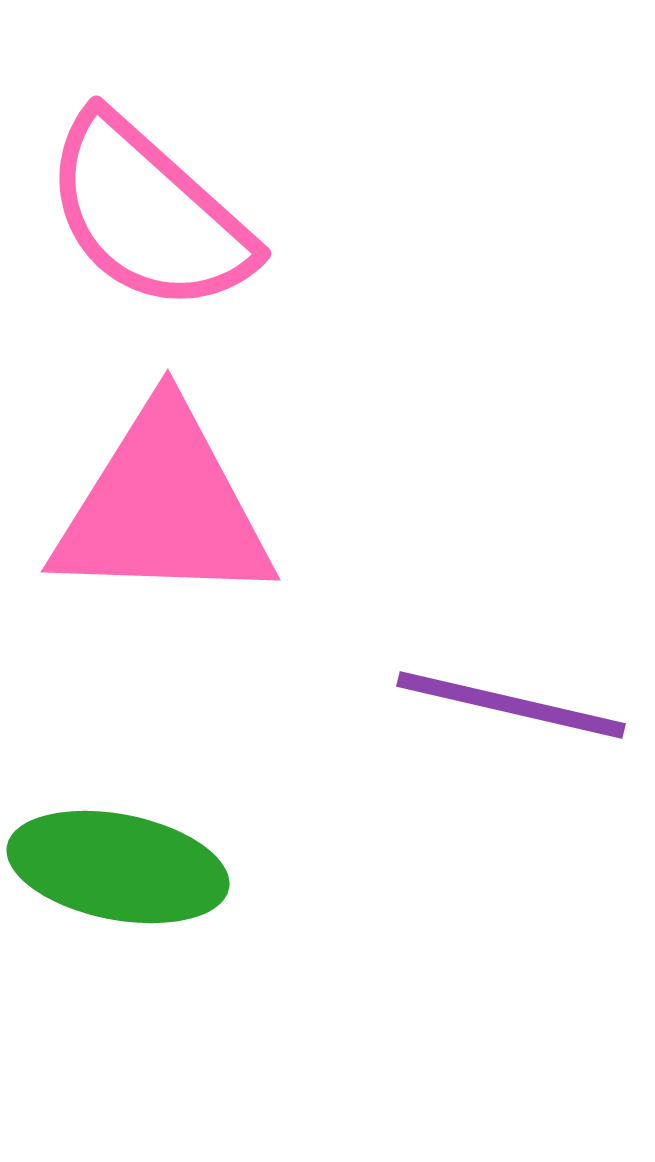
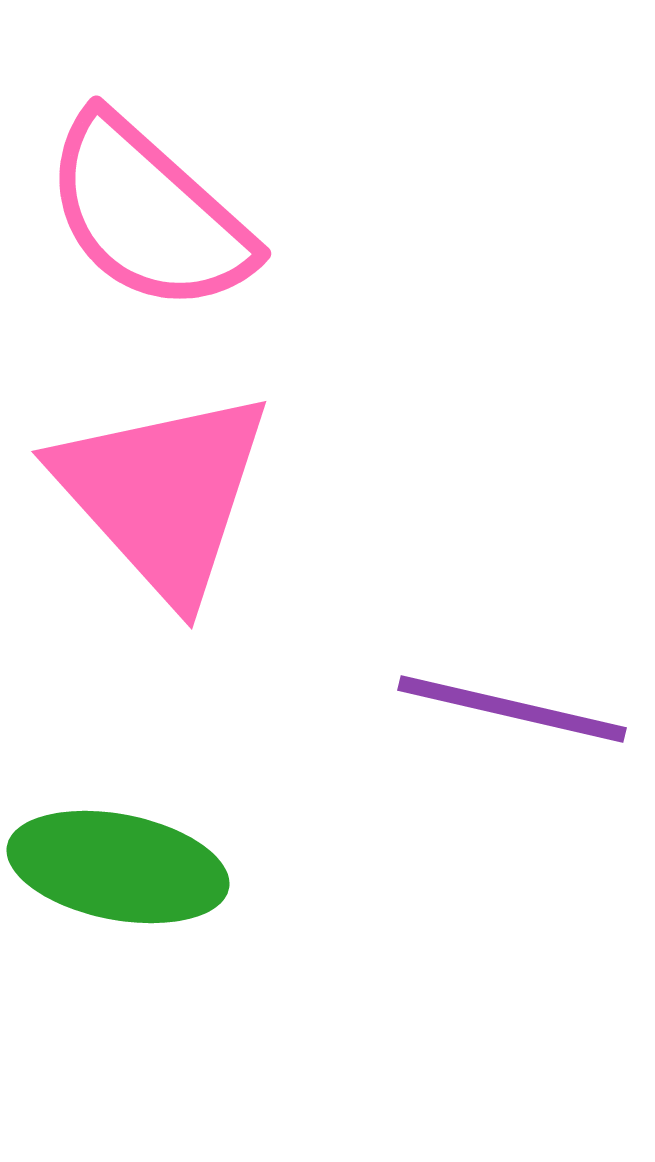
pink triangle: moved 13 px up; rotated 46 degrees clockwise
purple line: moved 1 px right, 4 px down
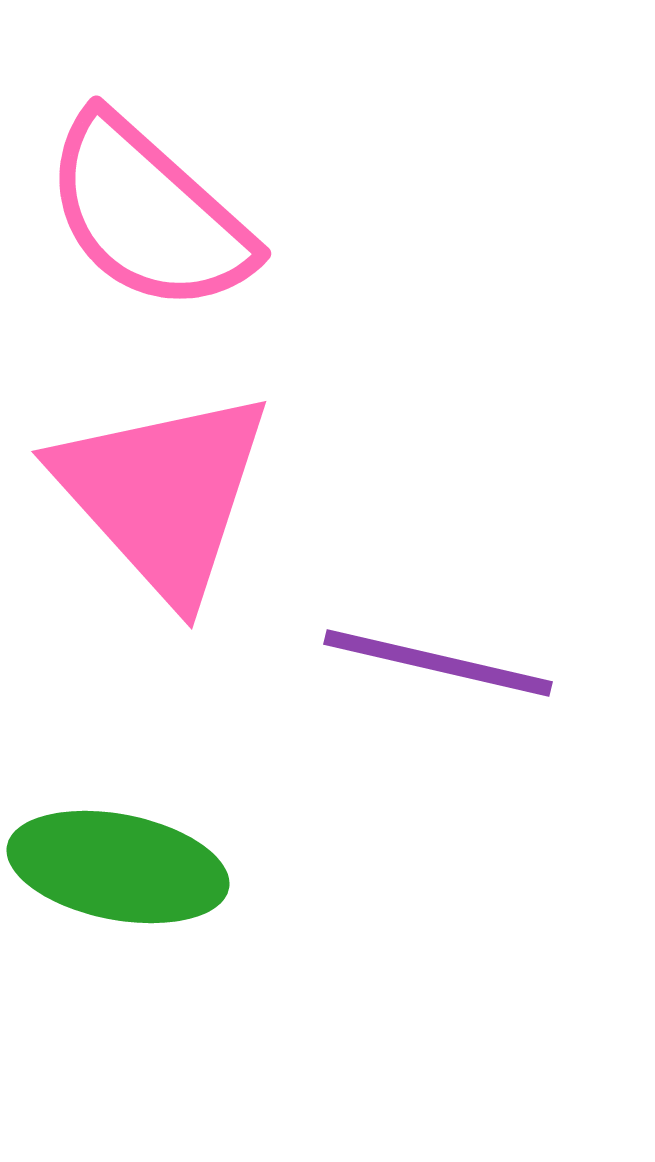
purple line: moved 74 px left, 46 px up
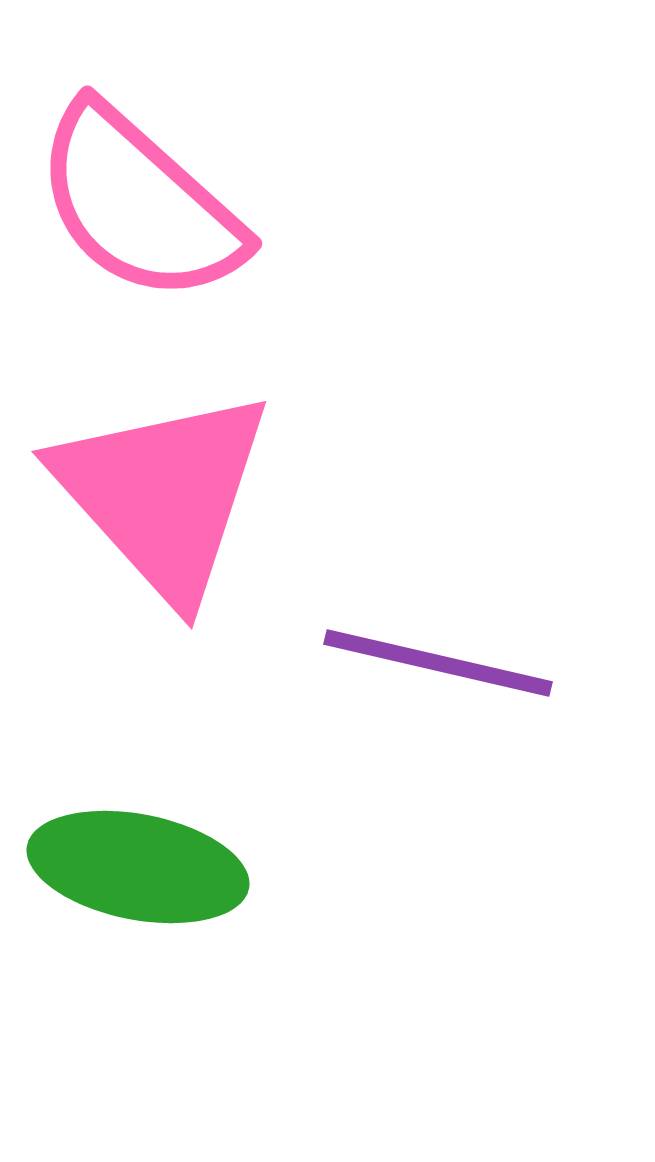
pink semicircle: moved 9 px left, 10 px up
green ellipse: moved 20 px right
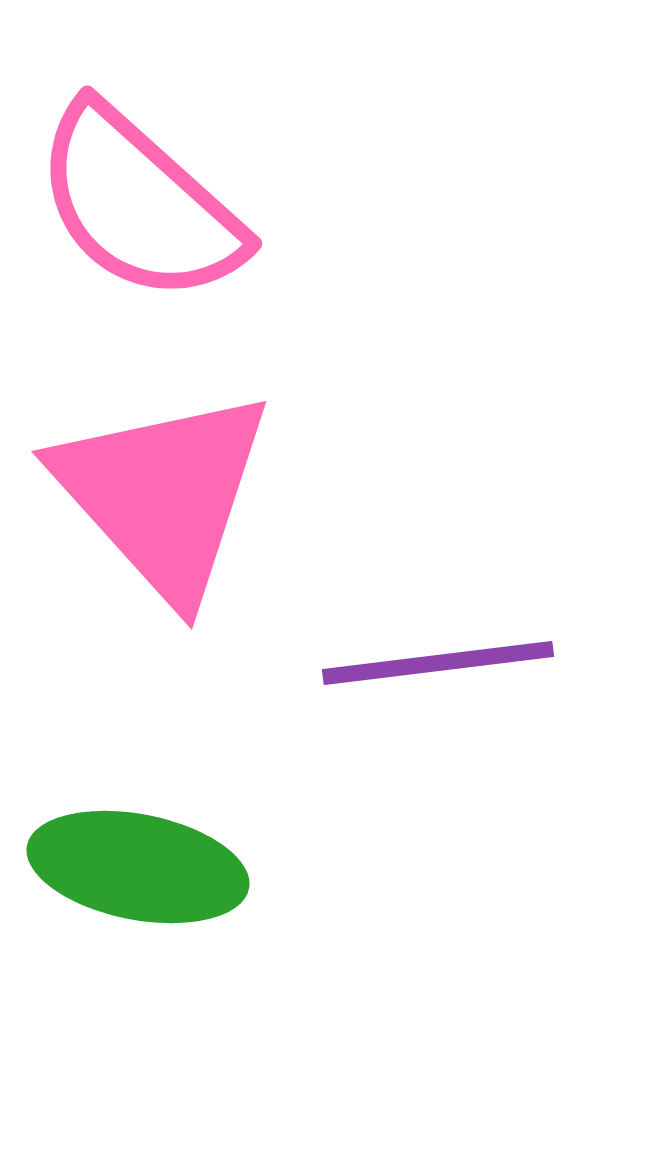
purple line: rotated 20 degrees counterclockwise
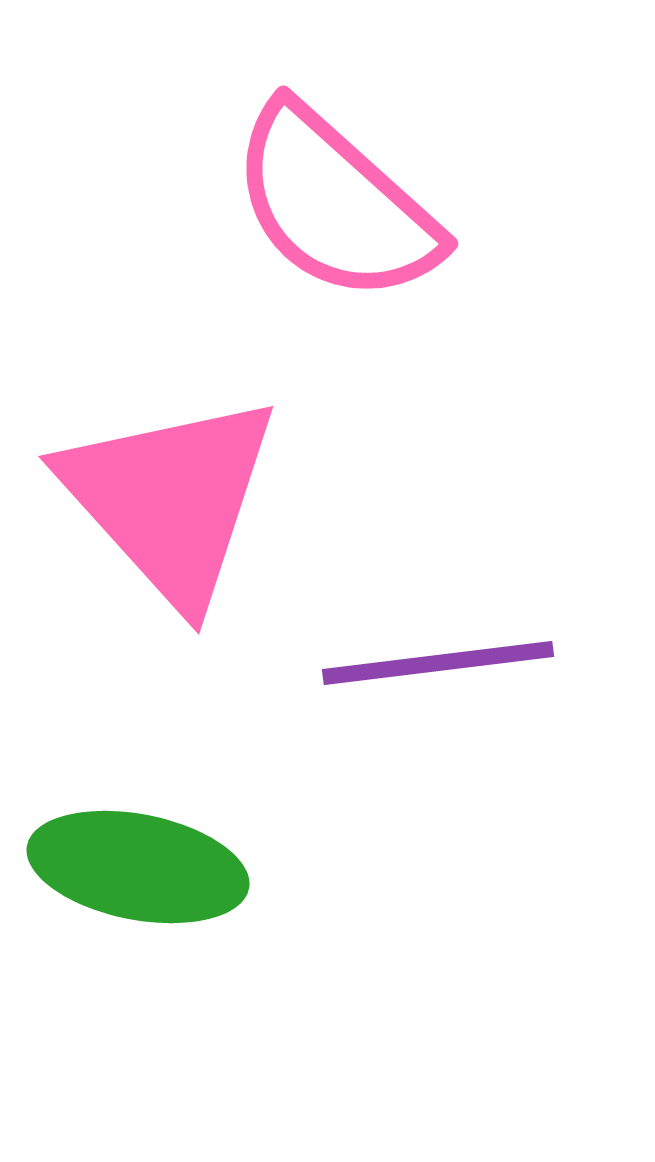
pink semicircle: moved 196 px right
pink triangle: moved 7 px right, 5 px down
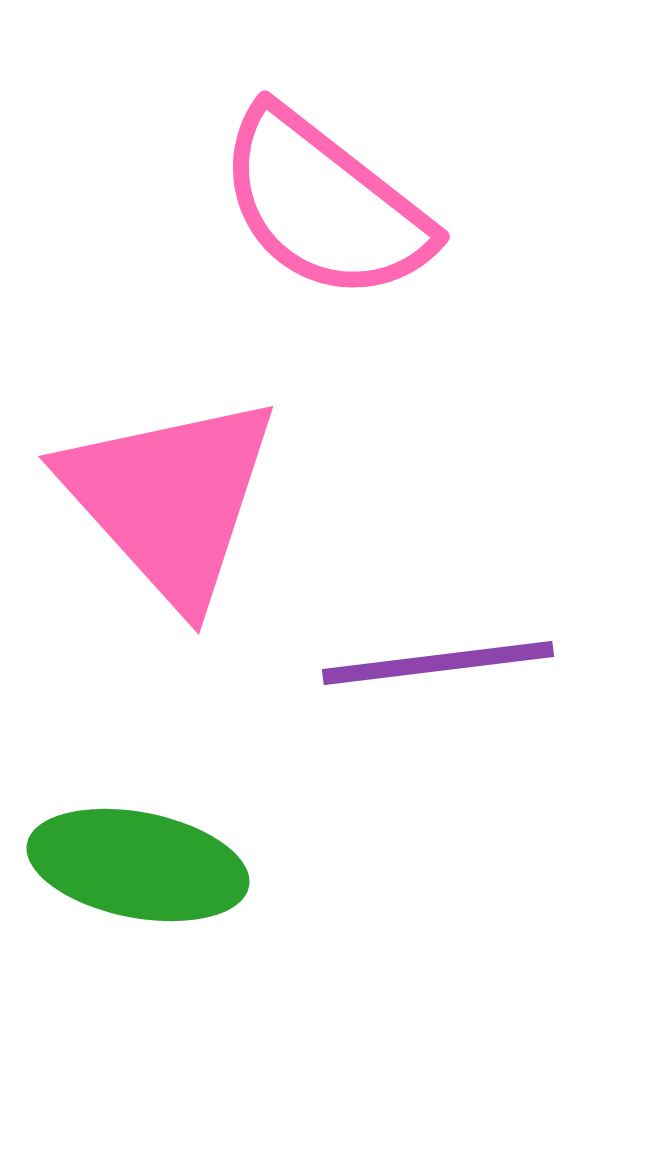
pink semicircle: moved 11 px left, 1 px down; rotated 4 degrees counterclockwise
green ellipse: moved 2 px up
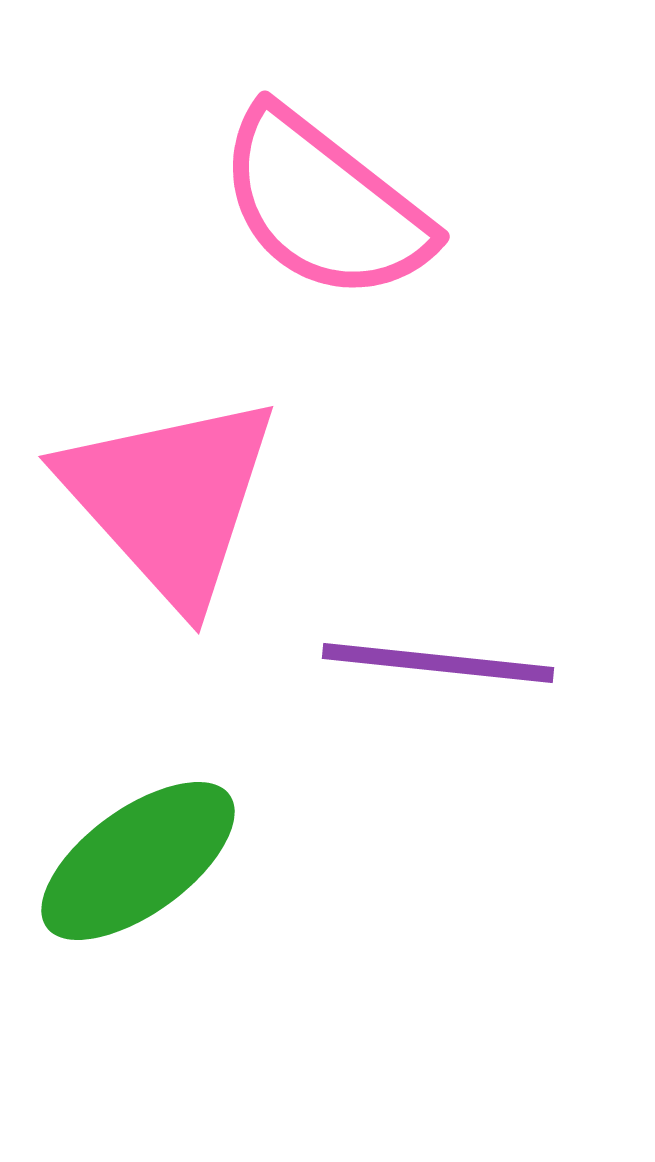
purple line: rotated 13 degrees clockwise
green ellipse: moved 4 px up; rotated 47 degrees counterclockwise
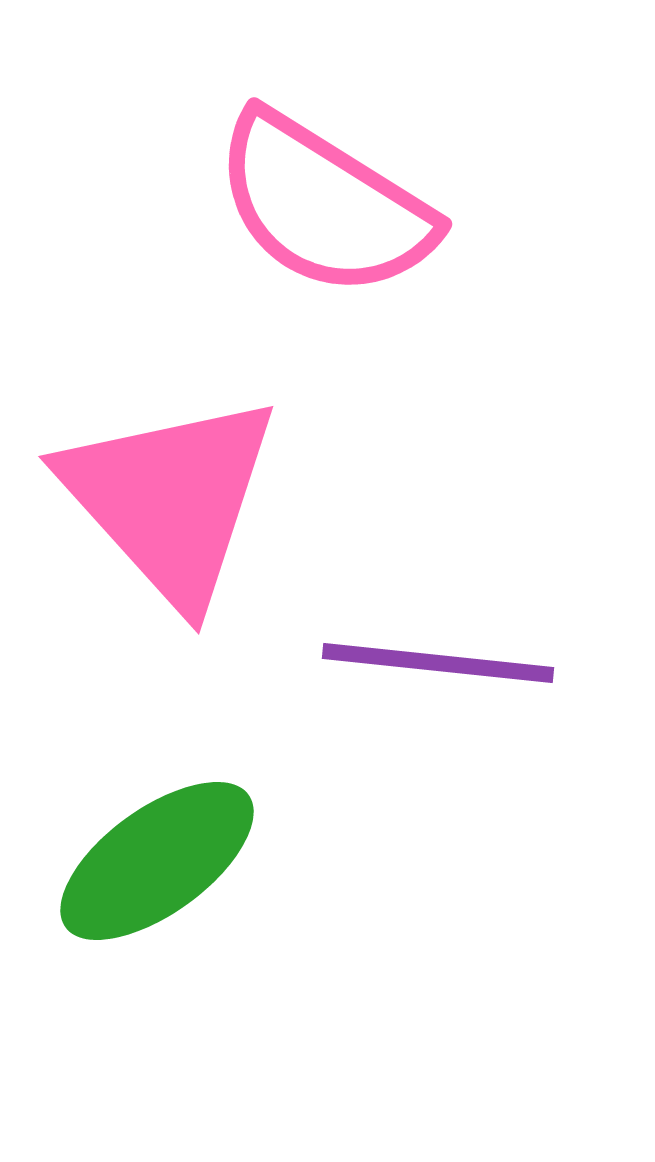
pink semicircle: rotated 6 degrees counterclockwise
green ellipse: moved 19 px right
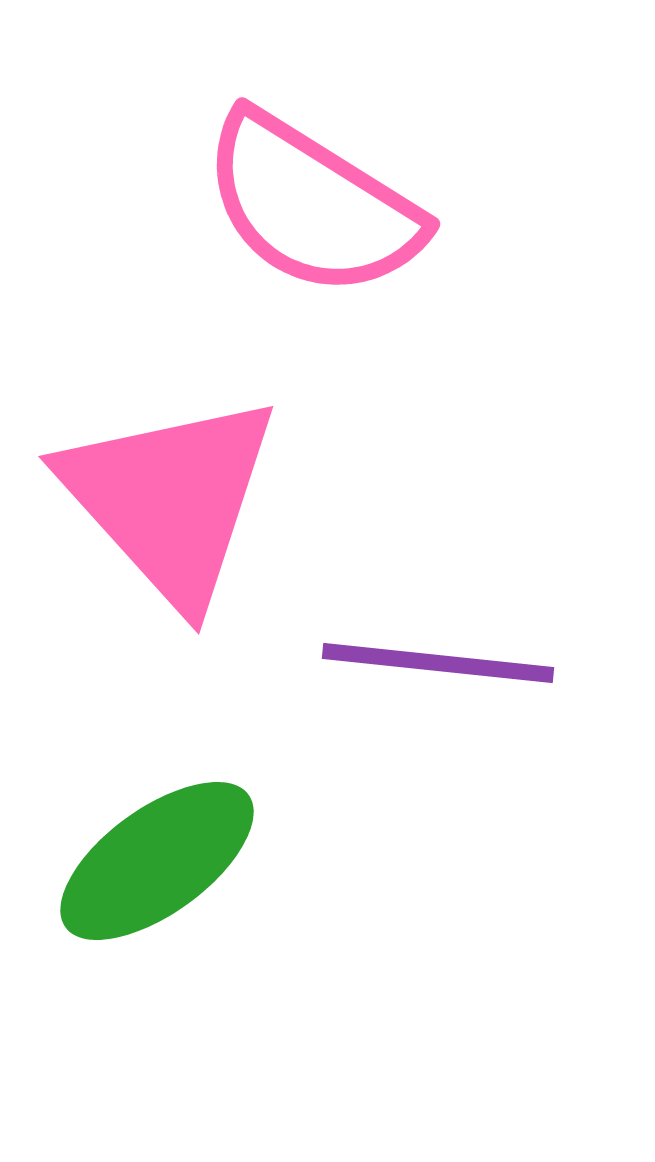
pink semicircle: moved 12 px left
